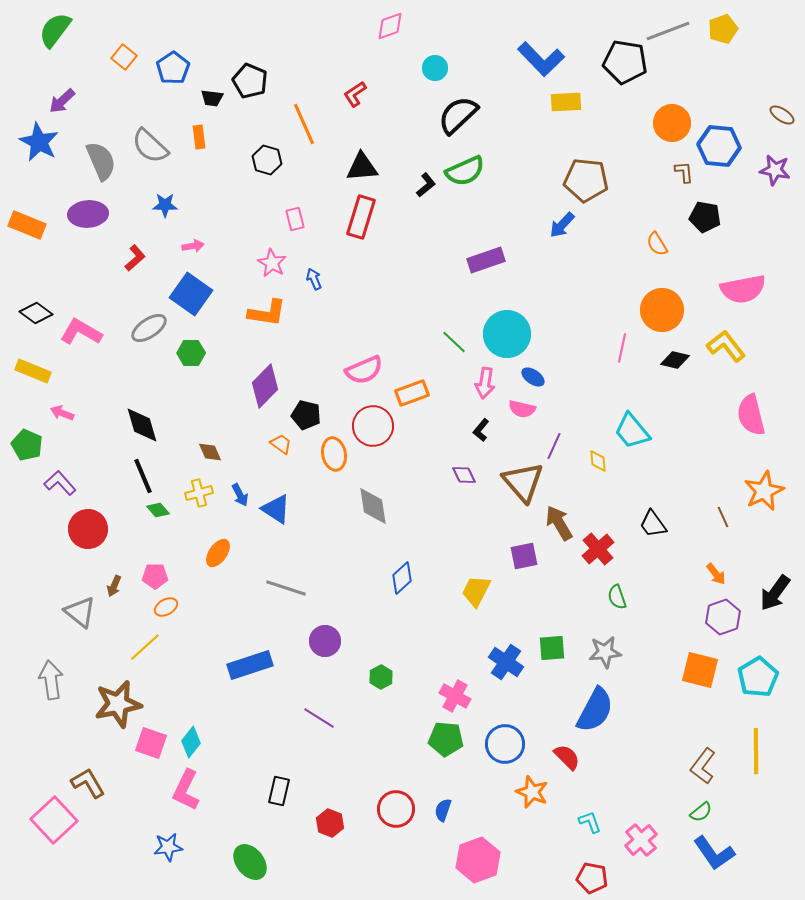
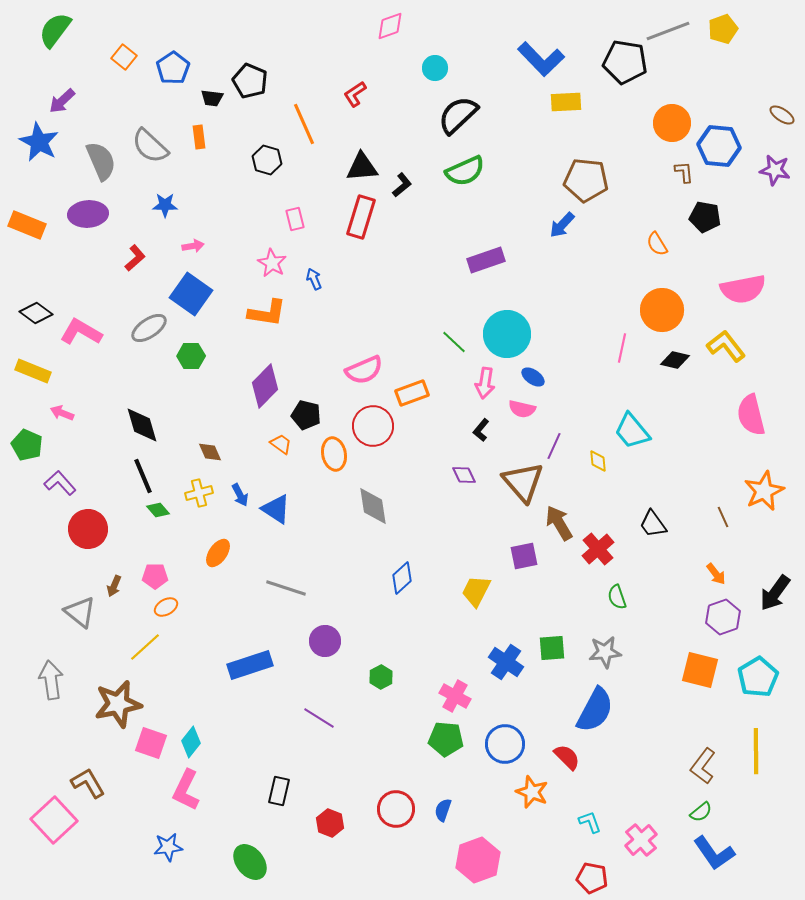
black L-shape at (426, 185): moved 24 px left
green hexagon at (191, 353): moved 3 px down
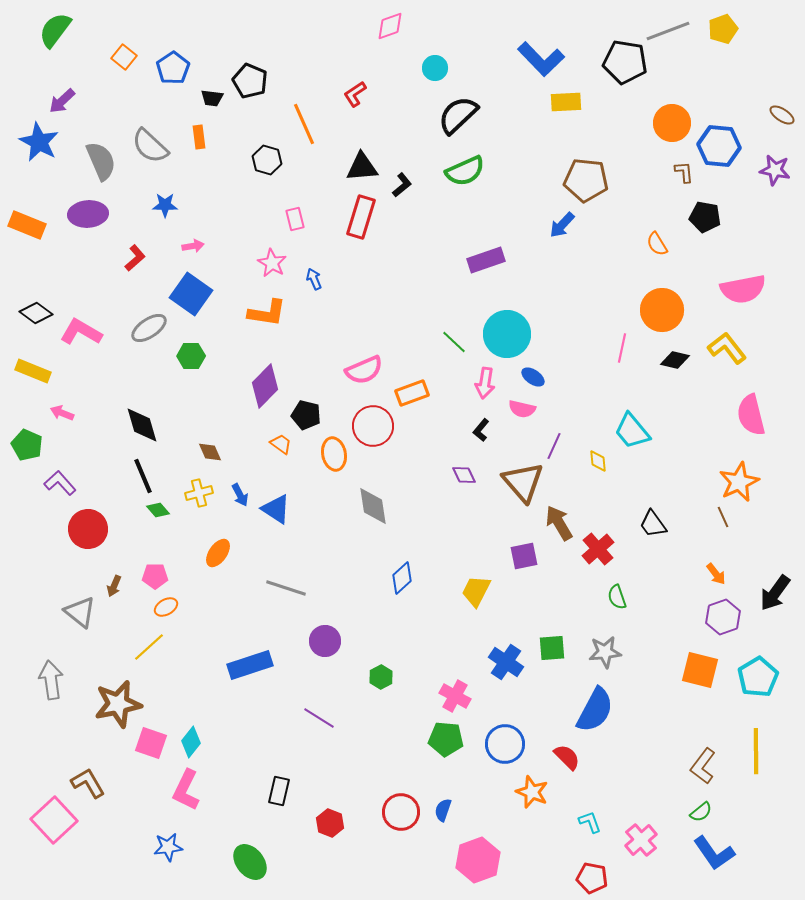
yellow L-shape at (726, 346): moved 1 px right, 2 px down
orange star at (764, 491): moved 25 px left, 9 px up
yellow line at (145, 647): moved 4 px right
red circle at (396, 809): moved 5 px right, 3 px down
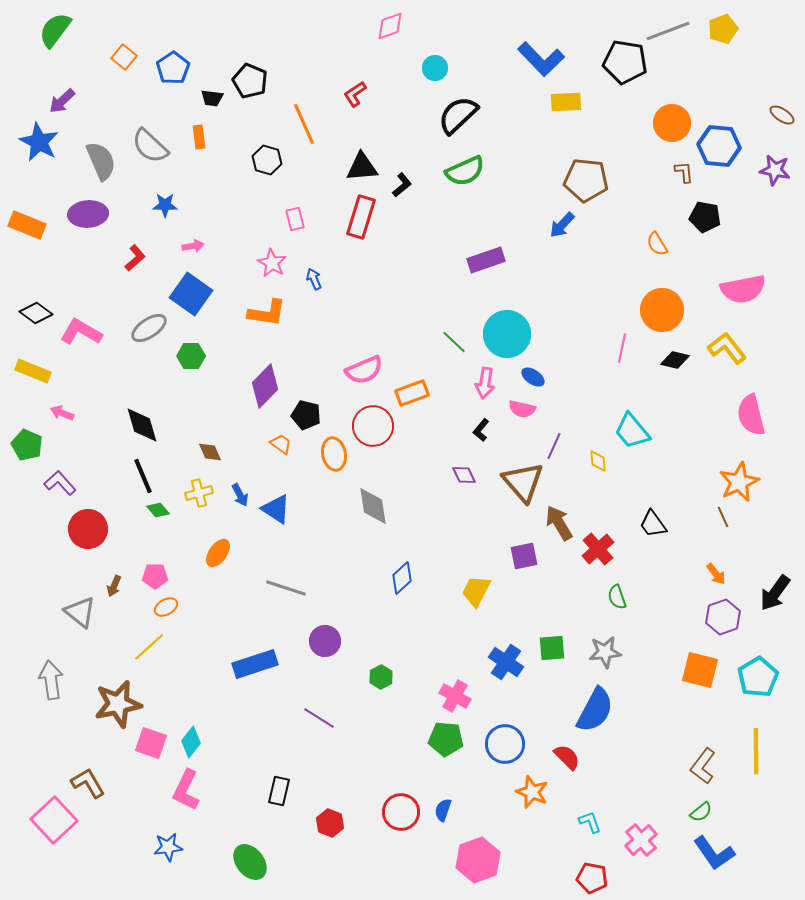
blue rectangle at (250, 665): moved 5 px right, 1 px up
